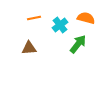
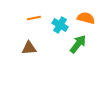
cyan cross: rotated 21 degrees counterclockwise
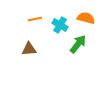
orange line: moved 1 px right, 1 px down
brown triangle: moved 1 px down
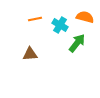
orange semicircle: moved 1 px left, 1 px up
green arrow: moved 1 px left, 1 px up
brown triangle: moved 1 px right, 5 px down
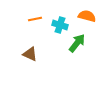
orange semicircle: moved 2 px right, 1 px up
cyan cross: rotated 14 degrees counterclockwise
brown triangle: rotated 28 degrees clockwise
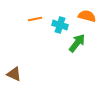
brown triangle: moved 16 px left, 20 px down
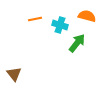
brown triangle: rotated 28 degrees clockwise
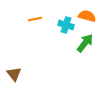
cyan cross: moved 6 px right
green arrow: moved 8 px right
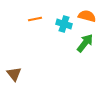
cyan cross: moved 2 px left, 1 px up
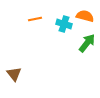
orange semicircle: moved 2 px left
green arrow: moved 2 px right
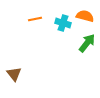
cyan cross: moved 1 px left, 1 px up
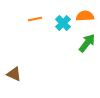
orange semicircle: rotated 18 degrees counterclockwise
cyan cross: rotated 28 degrees clockwise
brown triangle: rotated 28 degrees counterclockwise
